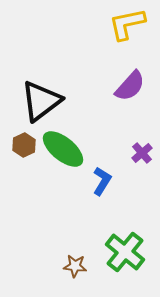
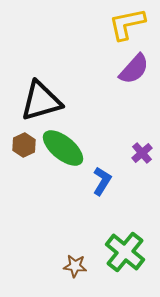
purple semicircle: moved 4 px right, 17 px up
black triangle: rotated 21 degrees clockwise
green ellipse: moved 1 px up
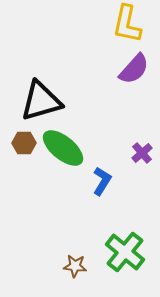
yellow L-shape: rotated 66 degrees counterclockwise
brown hexagon: moved 2 px up; rotated 25 degrees clockwise
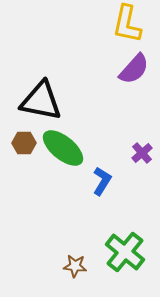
black triangle: rotated 27 degrees clockwise
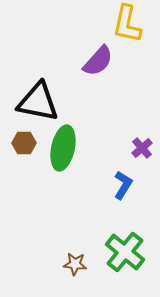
purple semicircle: moved 36 px left, 8 px up
black triangle: moved 3 px left, 1 px down
green ellipse: rotated 63 degrees clockwise
purple cross: moved 5 px up
blue L-shape: moved 21 px right, 4 px down
brown star: moved 2 px up
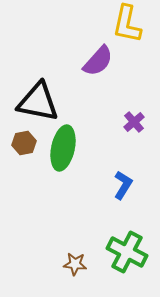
brown hexagon: rotated 10 degrees counterclockwise
purple cross: moved 8 px left, 26 px up
green cross: moved 2 px right; rotated 12 degrees counterclockwise
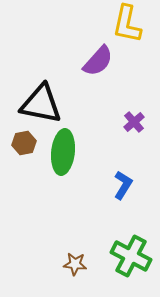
black triangle: moved 3 px right, 2 px down
green ellipse: moved 4 px down; rotated 6 degrees counterclockwise
green cross: moved 4 px right, 4 px down
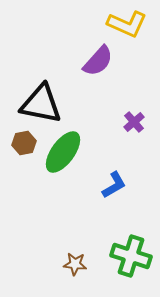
yellow L-shape: rotated 78 degrees counterclockwise
green ellipse: rotated 30 degrees clockwise
blue L-shape: moved 9 px left; rotated 28 degrees clockwise
green cross: rotated 9 degrees counterclockwise
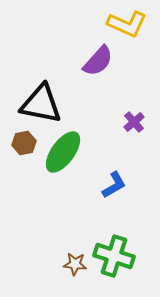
green cross: moved 17 px left
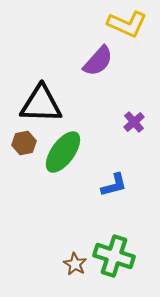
black triangle: rotated 9 degrees counterclockwise
blue L-shape: rotated 16 degrees clockwise
brown star: rotated 25 degrees clockwise
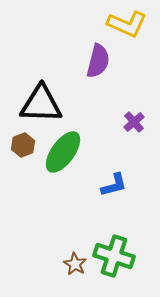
purple semicircle: rotated 28 degrees counterclockwise
brown hexagon: moved 1 px left, 2 px down; rotated 10 degrees counterclockwise
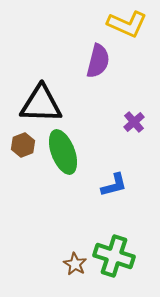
green ellipse: rotated 57 degrees counterclockwise
